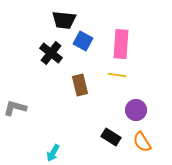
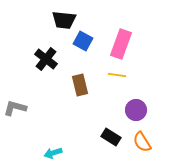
pink rectangle: rotated 16 degrees clockwise
black cross: moved 5 px left, 6 px down
cyan arrow: rotated 42 degrees clockwise
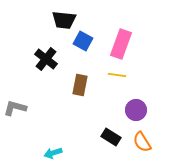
brown rectangle: rotated 25 degrees clockwise
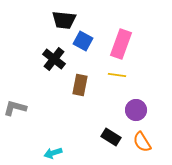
black cross: moved 8 px right
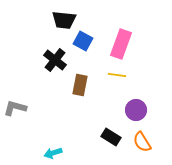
black cross: moved 1 px right, 1 px down
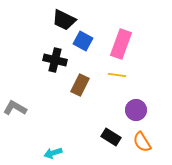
black trapezoid: rotated 20 degrees clockwise
black cross: rotated 25 degrees counterclockwise
brown rectangle: rotated 15 degrees clockwise
gray L-shape: rotated 15 degrees clockwise
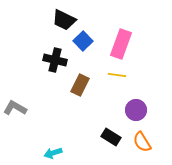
blue square: rotated 18 degrees clockwise
